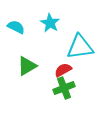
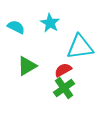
green cross: rotated 15 degrees counterclockwise
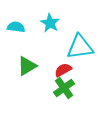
cyan semicircle: rotated 18 degrees counterclockwise
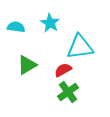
green triangle: moved 1 px up
green cross: moved 4 px right, 4 px down
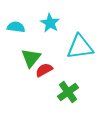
green triangle: moved 4 px right, 7 px up; rotated 20 degrees counterclockwise
red semicircle: moved 19 px left
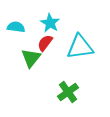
red semicircle: moved 1 px right, 27 px up; rotated 24 degrees counterclockwise
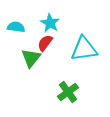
cyan triangle: moved 4 px right, 2 px down
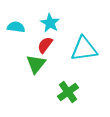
red semicircle: moved 2 px down
green triangle: moved 5 px right, 6 px down
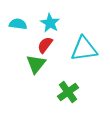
cyan semicircle: moved 2 px right, 3 px up
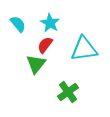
cyan semicircle: rotated 42 degrees clockwise
